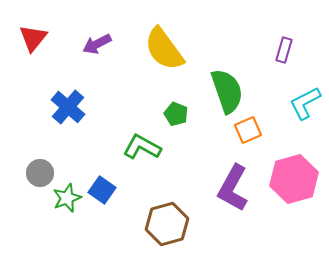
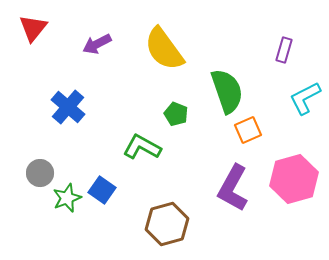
red triangle: moved 10 px up
cyan L-shape: moved 5 px up
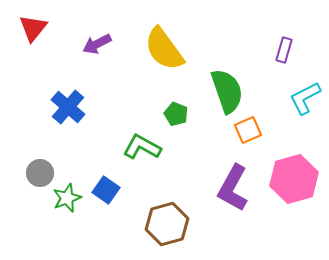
blue square: moved 4 px right
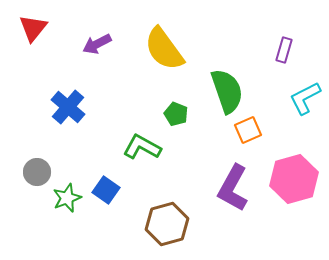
gray circle: moved 3 px left, 1 px up
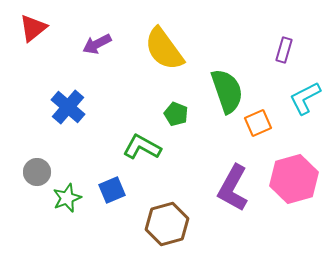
red triangle: rotated 12 degrees clockwise
orange square: moved 10 px right, 7 px up
blue square: moved 6 px right; rotated 32 degrees clockwise
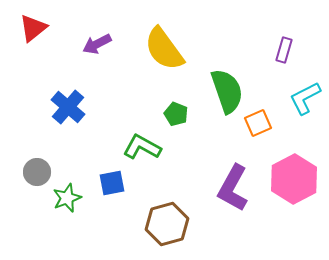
pink hexagon: rotated 12 degrees counterclockwise
blue square: moved 7 px up; rotated 12 degrees clockwise
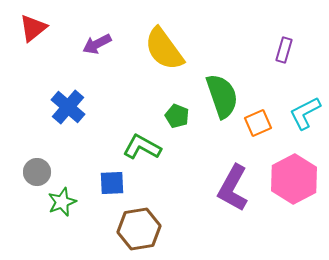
green semicircle: moved 5 px left, 5 px down
cyan L-shape: moved 15 px down
green pentagon: moved 1 px right, 2 px down
blue square: rotated 8 degrees clockwise
green star: moved 5 px left, 4 px down
brown hexagon: moved 28 px left, 5 px down; rotated 6 degrees clockwise
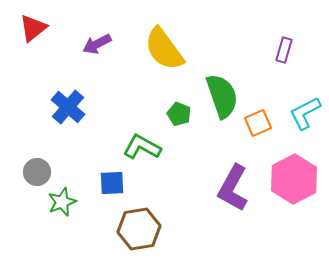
green pentagon: moved 2 px right, 2 px up
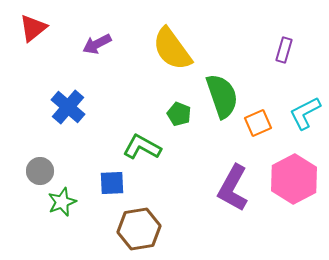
yellow semicircle: moved 8 px right
gray circle: moved 3 px right, 1 px up
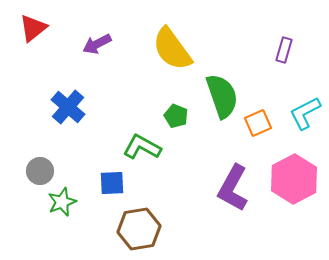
green pentagon: moved 3 px left, 2 px down
